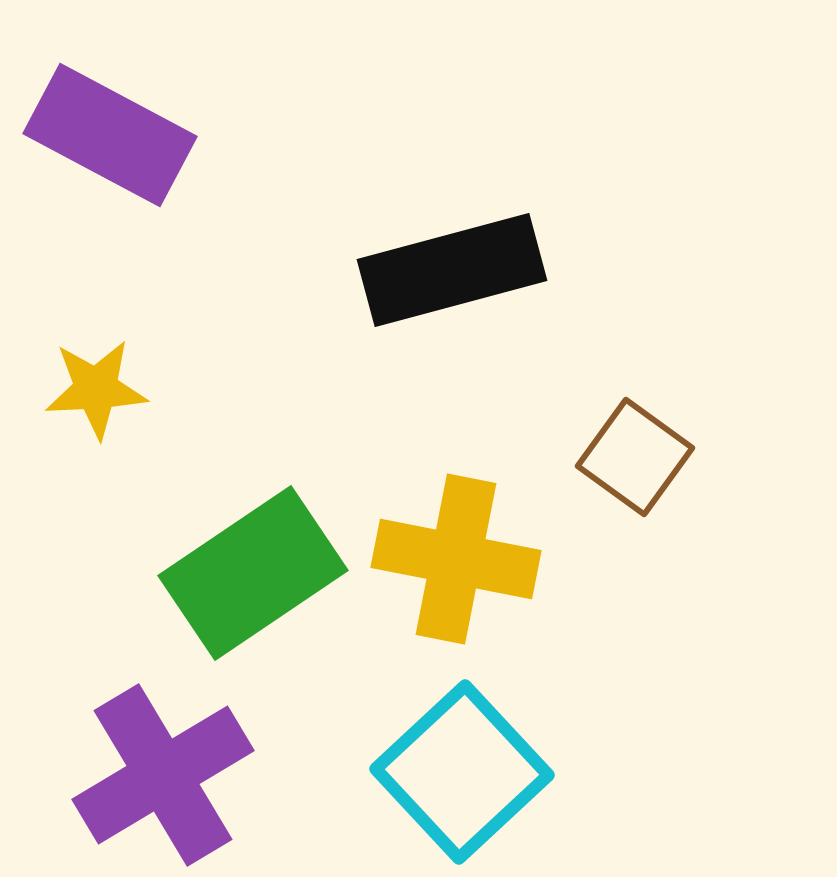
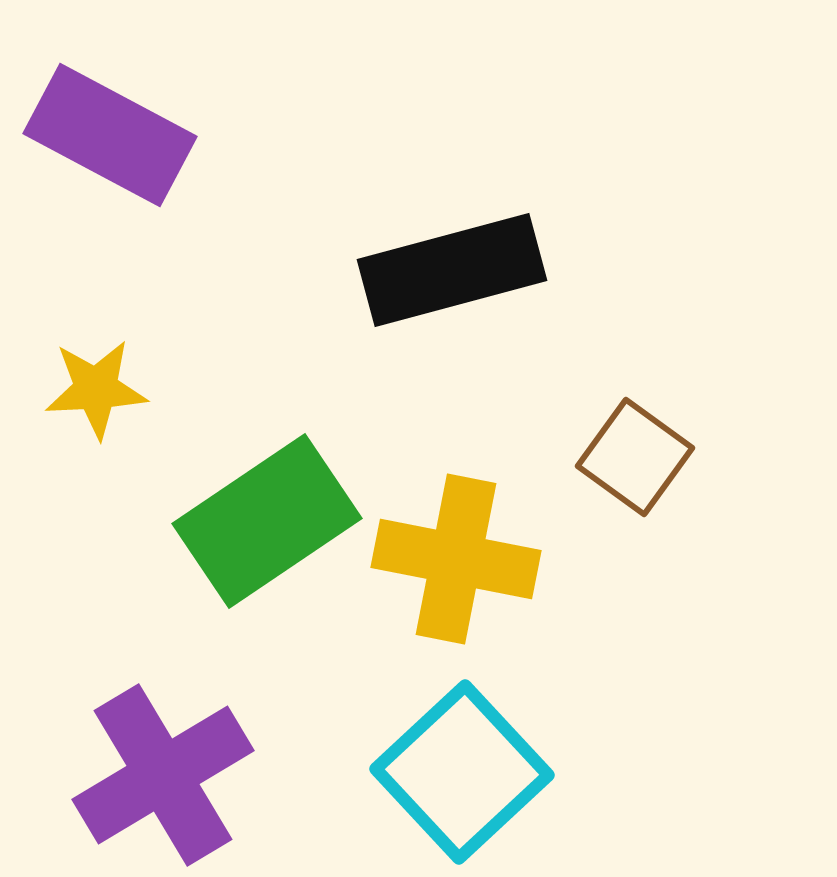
green rectangle: moved 14 px right, 52 px up
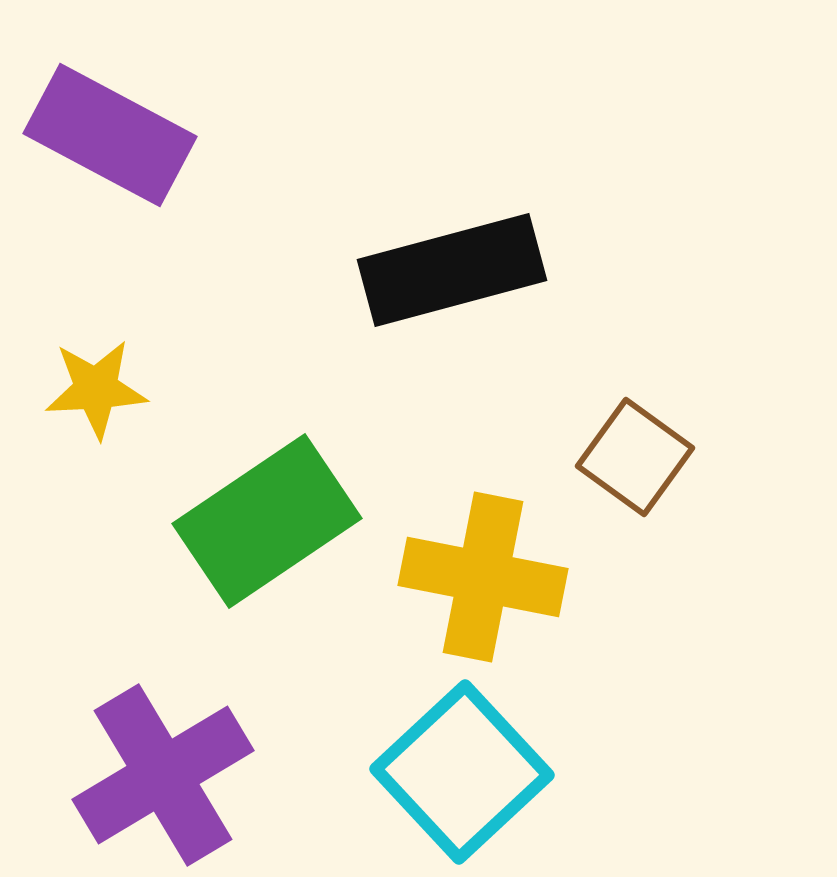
yellow cross: moved 27 px right, 18 px down
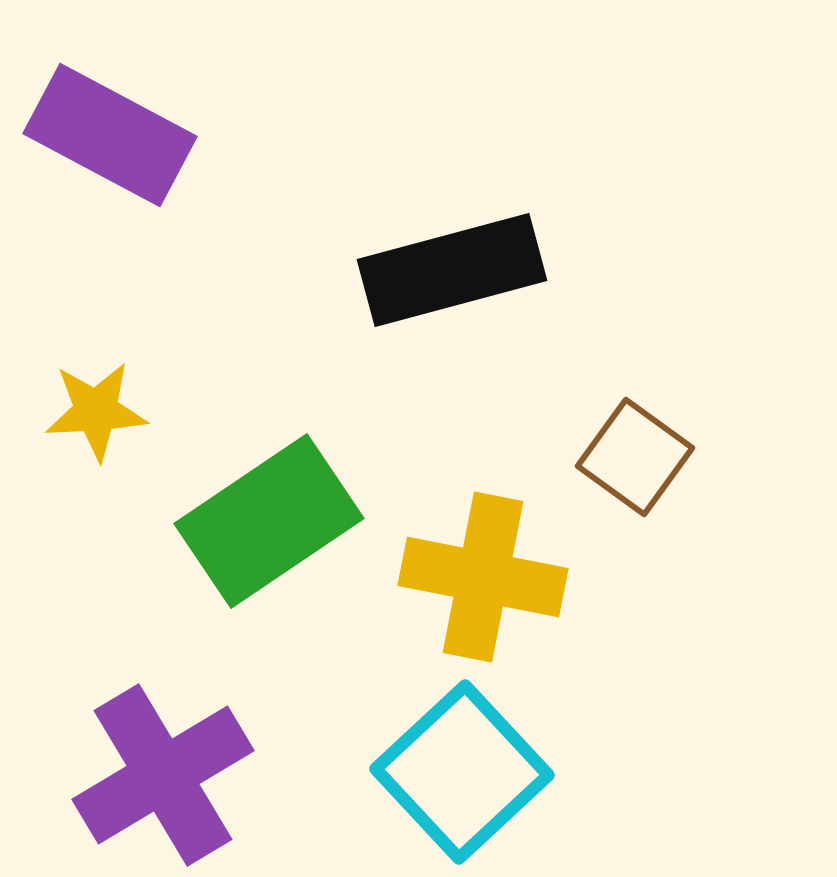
yellow star: moved 22 px down
green rectangle: moved 2 px right
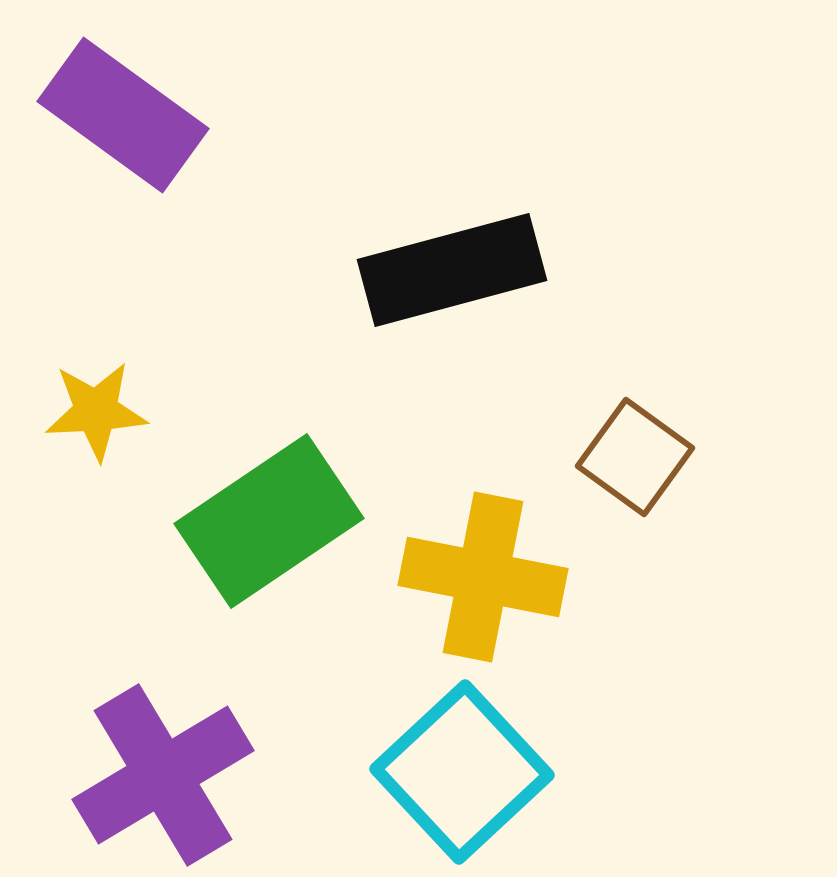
purple rectangle: moved 13 px right, 20 px up; rotated 8 degrees clockwise
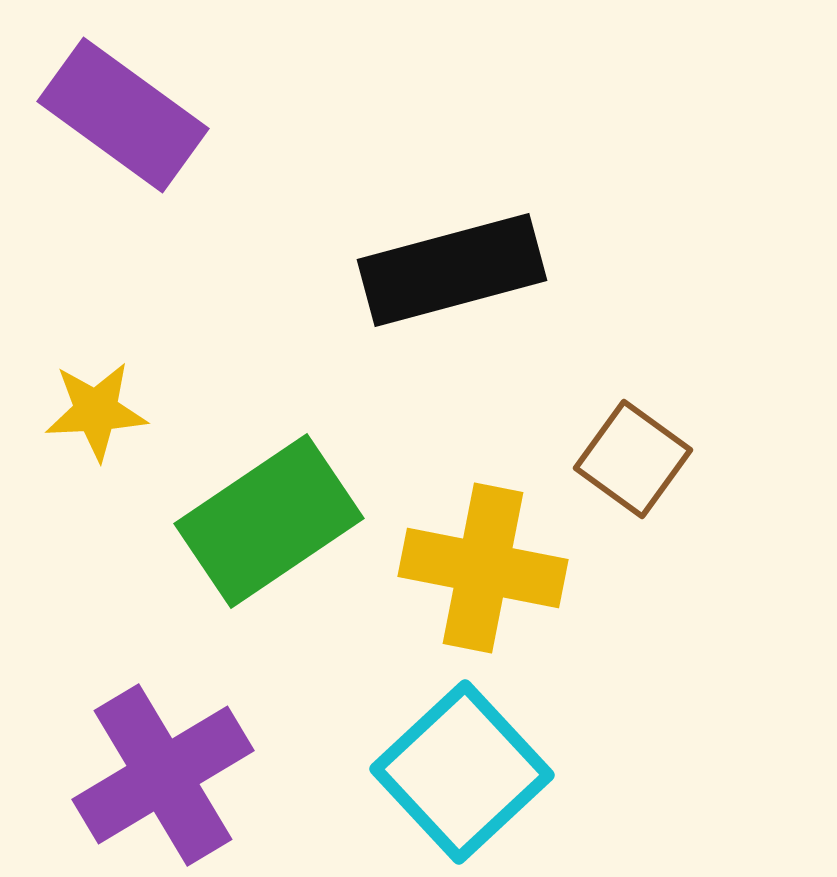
brown square: moved 2 px left, 2 px down
yellow cross: moved 9 px up
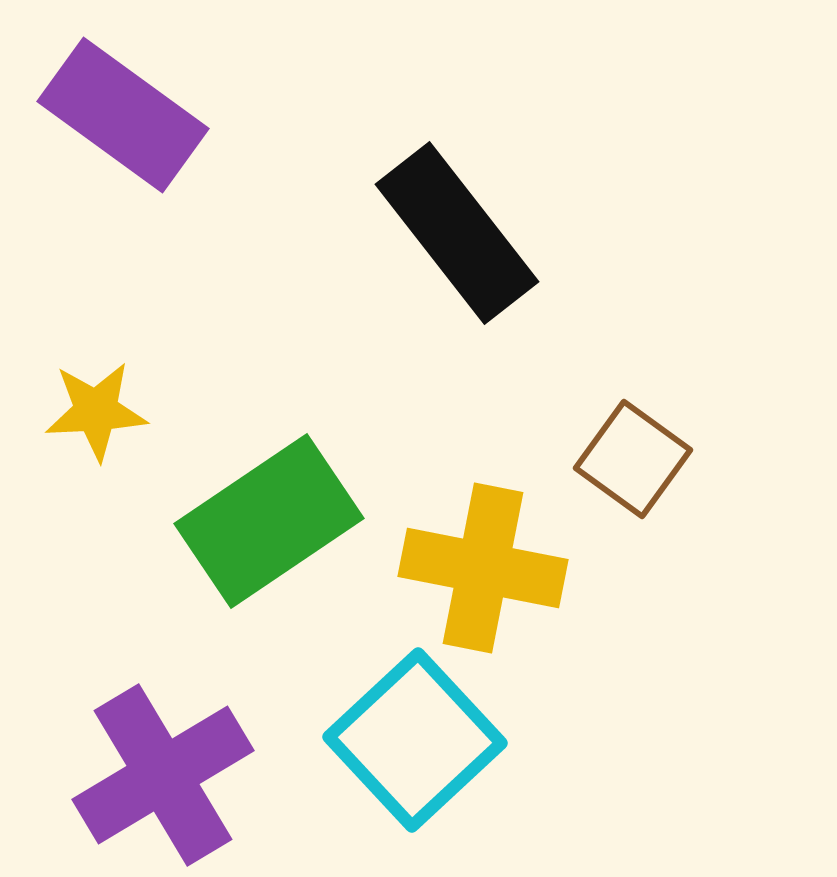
black rectangle: moved 5 px right, 37 px up; rotated 67 degrees clockwise
cyan square: moved 47 px left, 32 px up
